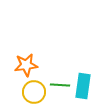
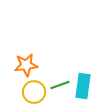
green line: rotated 24 degrees counterclockwise
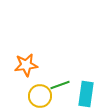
cyan rectangle: moved 3 px right, 8 px down
yellow circle: moved 6 px right, 4 px down
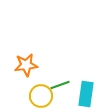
yellow circle: moved 1 px right
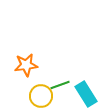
cyan rectangle: rotated 40 degrees counterclockwise
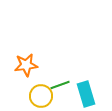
cyan rectangle: rotated 15 degrees clockwise
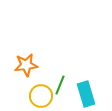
green line: rotated 48 degrees counterclockwise
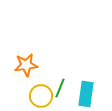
green line: moved 3 px down
cyan rectangle: rotated 25 degrees clockwise
